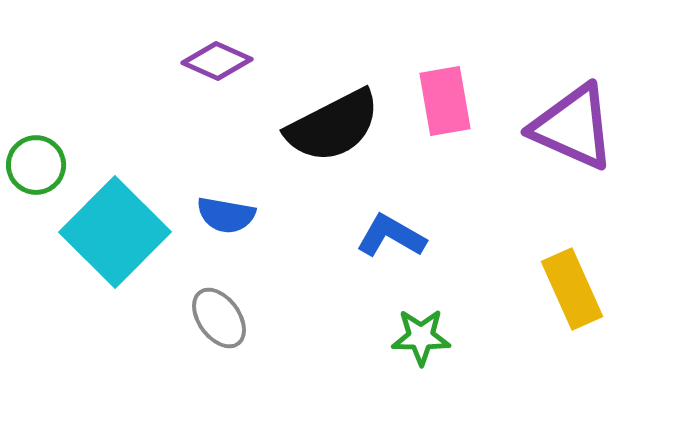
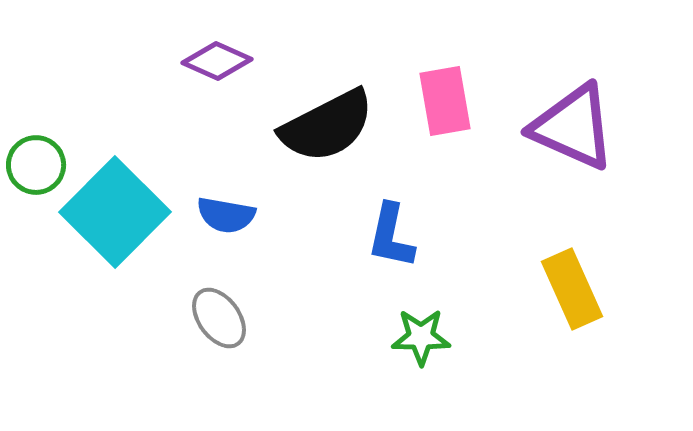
black semicircle: moved 6 px left
cyan square: moved 20 px up
blue L-shape: rotated 108 degrees counterclockwise
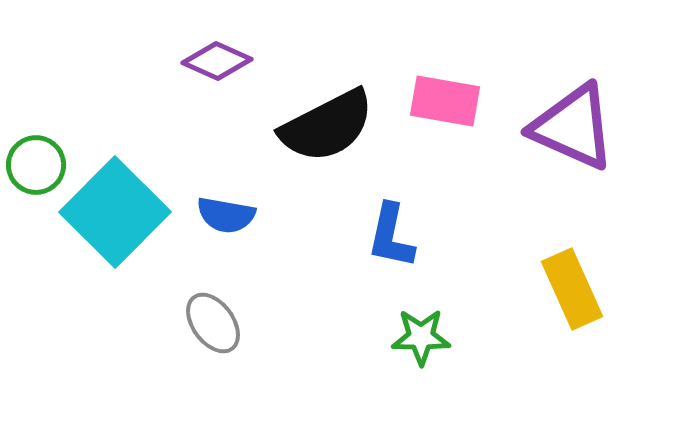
pink rectangle: rotated 70 degrees counterclockwise
gray ellipse: moved 6 px left, 5 px down
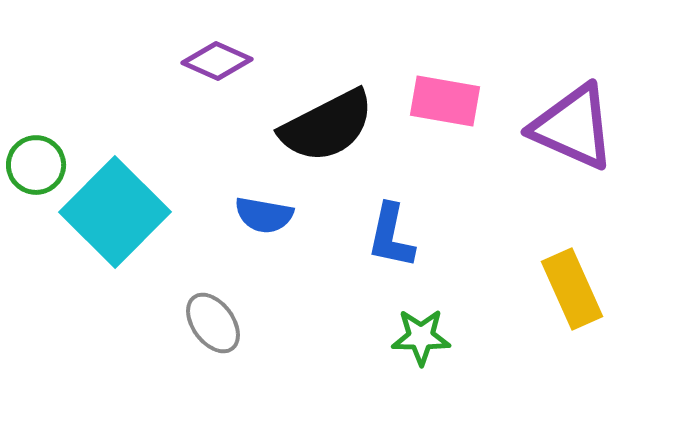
blue semicircle: moved 38 px right
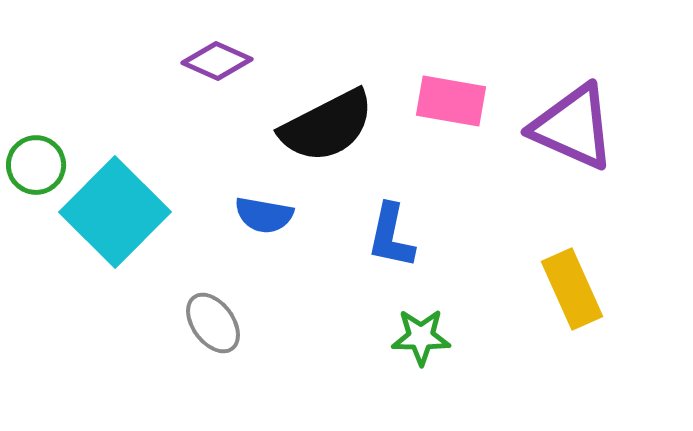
pink rectangle: moved 6 px right
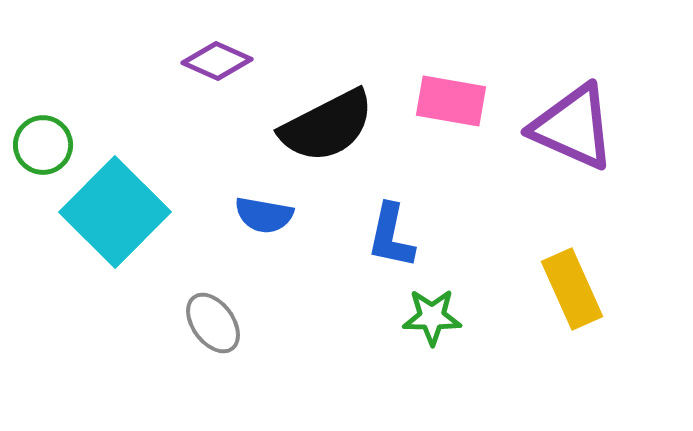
green circle: moved 7 px right, 20 px up
green star: moved 11 px right, 20 px up
